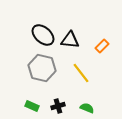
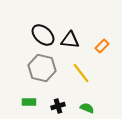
green rectangle: moved 3 px left, 4 px up; rotated 24 degrees counterclockwise
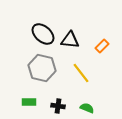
black ellipse: moved 1 px up
black cross: rotated 24 degrees clockwise
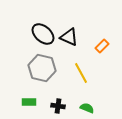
black triangle: moved 1 px left, 3 px up; rotated 18 degrees clockwise
yellow line: rotated 10 degrees clockwise
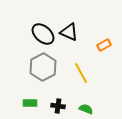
black triangle: moved 5 px up
orange rectangle: moved 2 px right, 1 px up; rotated 16 degrees clockwise
gray hexagon: moved 1 px right, 1 px up; rotated 20 degrees clockwise
green rectangle: moved 1 px right, 1 px down
green semicircle: moved 1 px left, 1 px down
